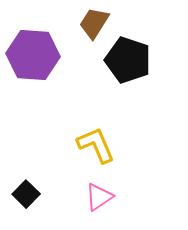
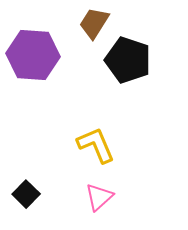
pink triangle: rotated 8 degrees counterclockwise
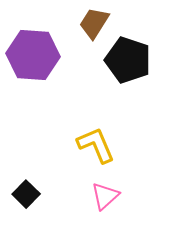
pink triangle: moved 6 px right, 1 px up
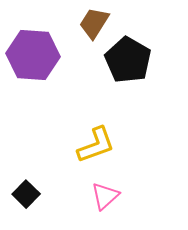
black pentagon: rotated 12 degrees clockwise
yellow L-shape: rotated 93 degrees clockwise
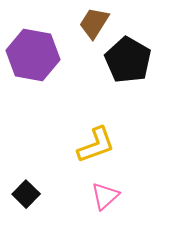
purple hexagon: rotated 6 degrees clockwise
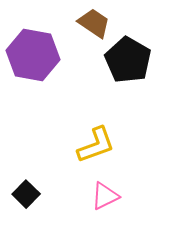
brown trapezoid: rotated 92 degrees clockwise
pink triangle: rotated 16 degrees clockwise
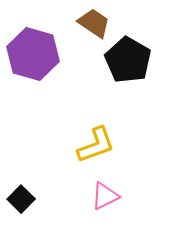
purple hexagon: moved 1 px up; rotated 6 degrees clockwise
black square: moved 5 px left, 5 px down
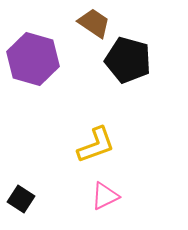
purple hexagon: moved 5 px down
black pentagon: rotated 15 degrees counterclockwise
black square: rotated 12 degrees counterclockwise
